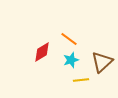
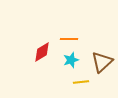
orange line: rotated 36 degrees counterclockwise
yellow line: moved 2 px down
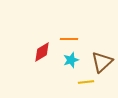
yellow line: moved 5 px right
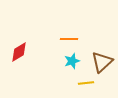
red diamond: moved 23 px left
cyan star: moved 1 px right, 1 px down
yellow line: moved 1 px down
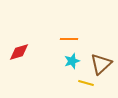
red diamond: rotated 15 degrees clockwise
brown triangle: moved 1 px left, 2 px down
yellow line: rotated 21 degrees clockwise
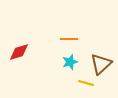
cyan star: moved 2 px left, 1 px down
